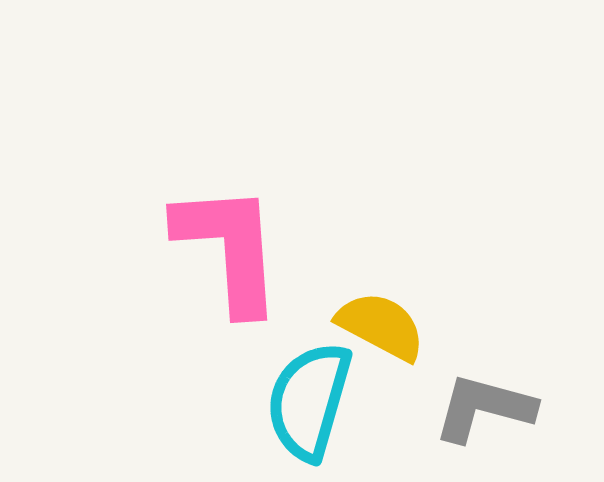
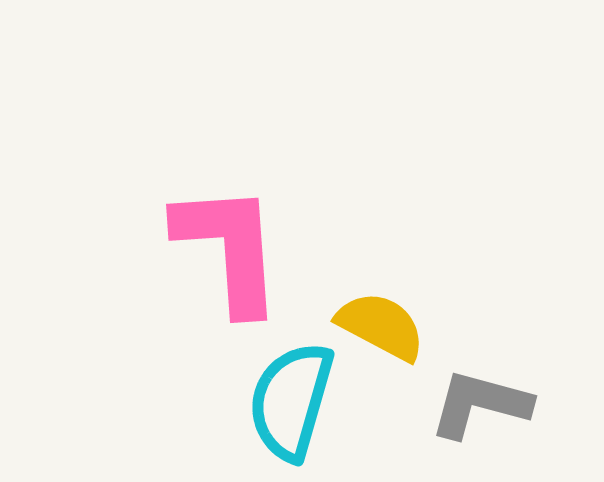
cyan semicircle: moved 18 px left
gray L-shape: moved 4 px left, 4 px up
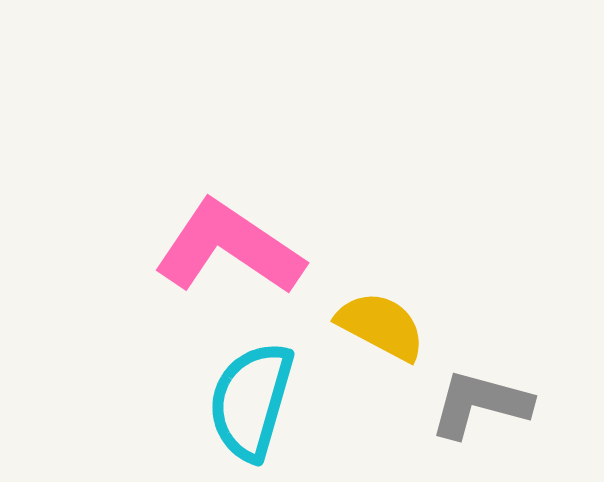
pink L-shape: rotated 52 degrees counterclockwise
cyan semicircle: moved 40 px left
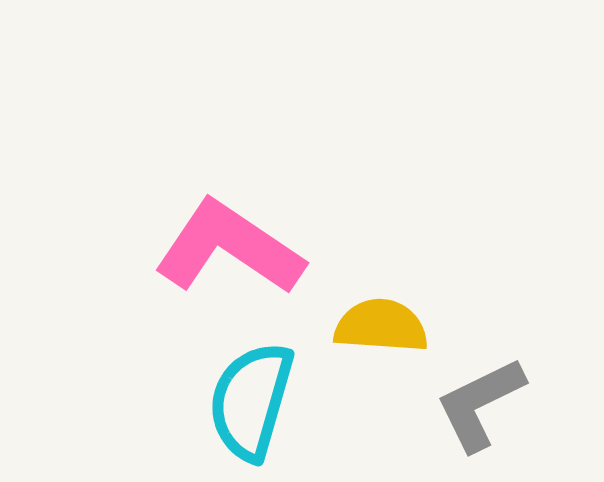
yellow semicircle: rotated 24 degrees counterclockwise
gray L-shape: rotated 41 degrees counterclockwise
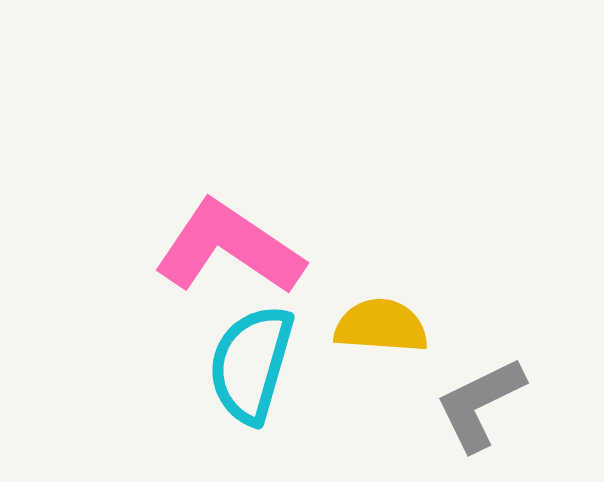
cyan semicircle: moved 37 px up
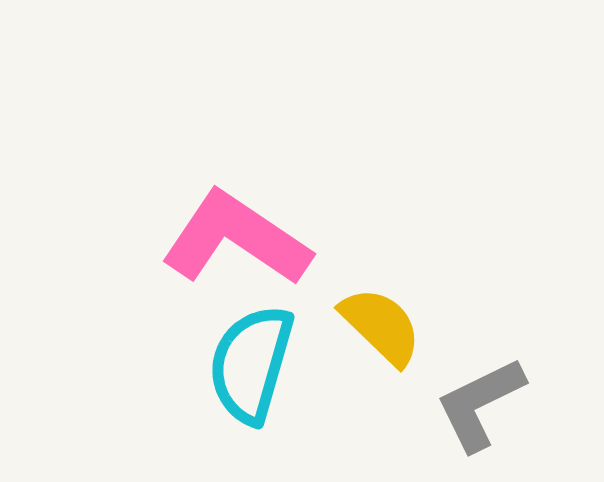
pink L-shape: moved 7 px right, 9 px up
yellow semicircle: rotated 40 degrees clockwise
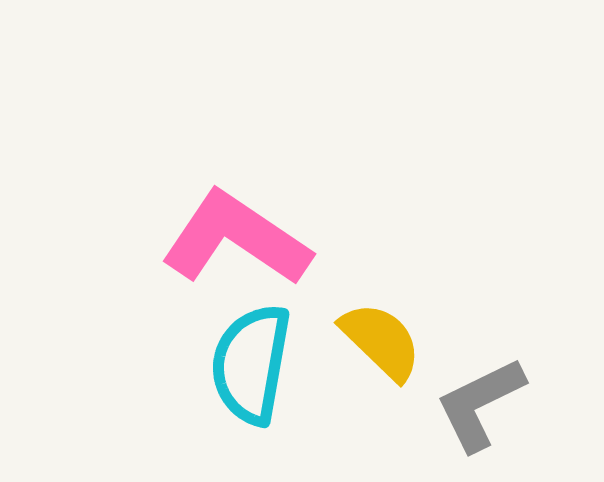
yellow semicircle: moved 15 px down
cyan semicircle: rotated 6 degrees counterclockwise
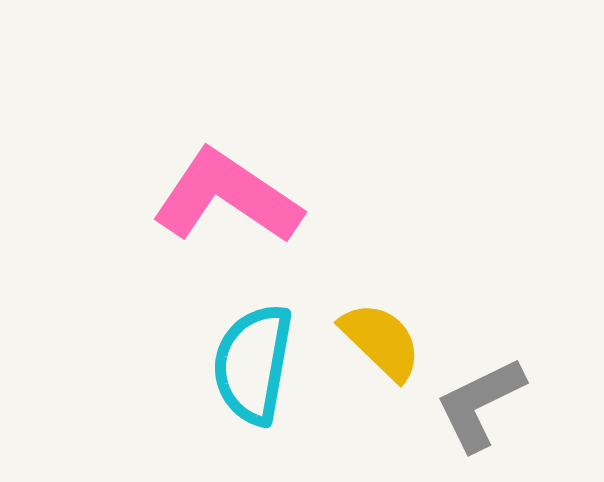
pink L-shape: moved 9 px left, 42 px up
cyan semicircle: moved 2 px right
